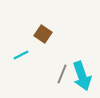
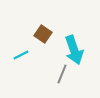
cyan arrow: moved 8 px left, 26 px up
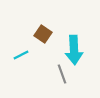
cyan arrow: rotated 16 degrees clockwise
gray line: rotated 42 degrees counterclockwise
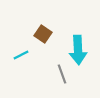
cyan arrow: moved 4 px right
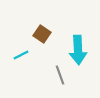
brown square: moved 1 px left
gray line: moved 2 px left, 1 px down
